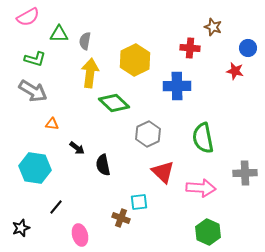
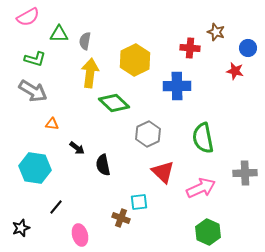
brown star: moved 3 px right, 5 px down
pink arrow: rotated 28 degrees counterclockwise
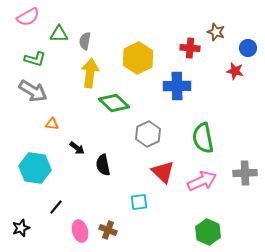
yellow hexagon: moved 3 px right, 2 px up
pink arrow: moved 1 px right, 7 px up
brown cross: moved 13 px left, 12 px down
pink ellipse: moved 4 px up
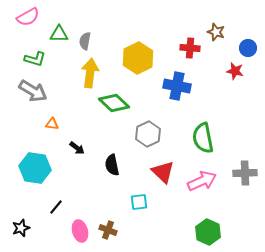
blue cross: rotated 12 degrees clockwise
black semicircle: moved 9 px right
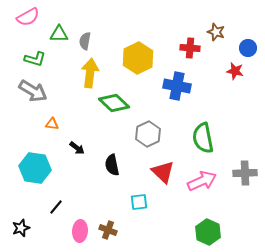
pink ellipse: rotated 20 degrees clockwise
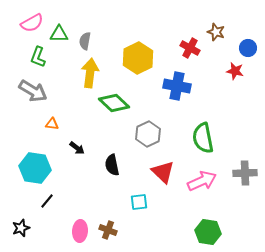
pink semicircle: moved 4 px right, 6 px down
red cross: rotated 24 degrees clockwise
green L-shape: moved 3 px right, 2 px up; rotated 95 degrees clockwise
black line: moved 9 px left, 6 px up
green hexagon: rotated 15 degrees counterclockwise
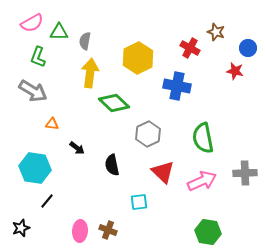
green triangle: moved 2 px up
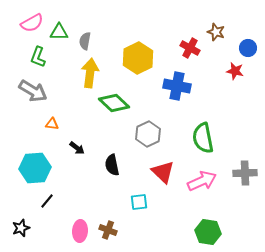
cyan hexagon: rotated 12 degrees counterclockwise
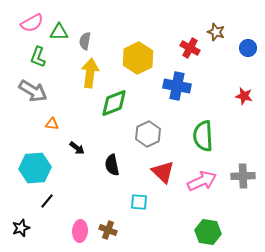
red star: moved 9 px right, 25 px down
green diamond: rotated 64 degrees counterclockwise
green semicircle: moved 2 px up; rotated 8 degrees clockwise
gray cross: moved 2 px left, 3 px down
cyan square: rotated 12 degrees clockwise
